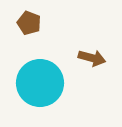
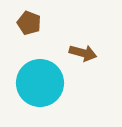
brown arrow: moved 9 px left, 5 px up
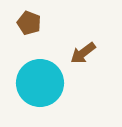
brown arrow: rotated 128 degrees clockwise
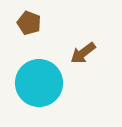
cyan circle: moved 1 px left
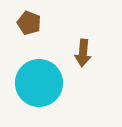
brown arrow: rotated 48 degrees counterclockwise
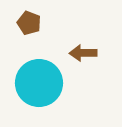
brown arrow: rotated 84 degrees clockwise
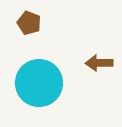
brown arrow: moved 16 px right, 10 px down
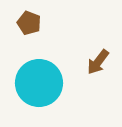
brown arrow: moved 1 px left, 1 px up; rotated 52 degrees counterclockwise
